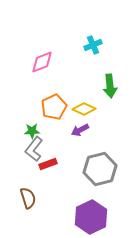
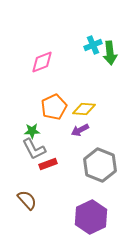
green arrow: moved 33 px up
yellow diamond: rotated 20 degrees counterclockwise
gray L-shape: rotated 65 degrees counterclockwise
gray hexagon: moved 4 px up; rotated 24 degrees counterclockwise
brown semicircle: moved 1 px left, 2 px down; rotated 25 degrees counterclockwise
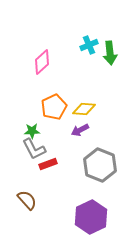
cyan cross: moved 4 px left
pink diamond: rotated 20 degrees counterclockwise
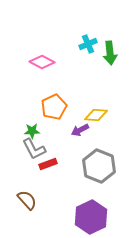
cyan cross: moved 1 px left, 1 px up
pink diamond: rotated 70 degrees clockwise
yellow diamond: moved 12 px right, 6 px down
gray hexagon: moved 1 px left, 1 px down
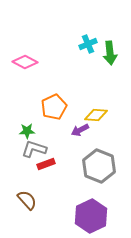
pink diamond: moved 17 px left
green star: moved 5 px left
gray L-shape: rotated 135 degrees clockwise
red rectangle: moved 2 px left
purple hexagon: moved 1 px up
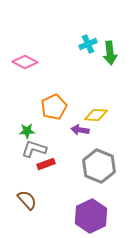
purple arrow: rotated 36 degrees clockwise
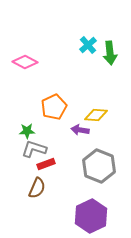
cyan cross: moved 1 px down; rotated 18 degrees counterclockwise
brown semicircle: moved 10 px right, 12 px up; rotated 65 degrees clockwise
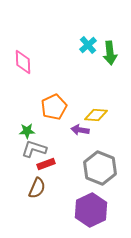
pink diamond: moved 2 px left; rotated 60 degrees clockwise
gray hexagon: moved 1 px right, 2 px down
purple hexagon: moved 6 px up
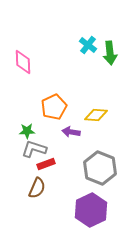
cyan cross: rotated 12 degrees counterclockwise
purple arrow: moved 9 px left, 2 px down
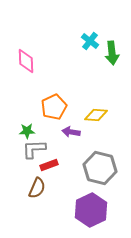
cyan cross: moved 2 px right, 4 px up
green arrow: moved 2 px right
pink diamond: moved 3 px right, 1 px up
gray L-shape: rotated 20 degrees counterclockwise
red rectangle: moved 3 px right, 1 px down
gray hexagon: rotated 8 degrees counterclockwise
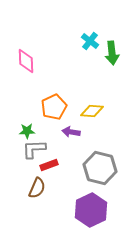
yellow diamond: moved 4 px left, 4 px up
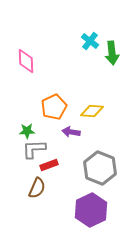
gray hexagon: rotated 8 degrees clockwise
